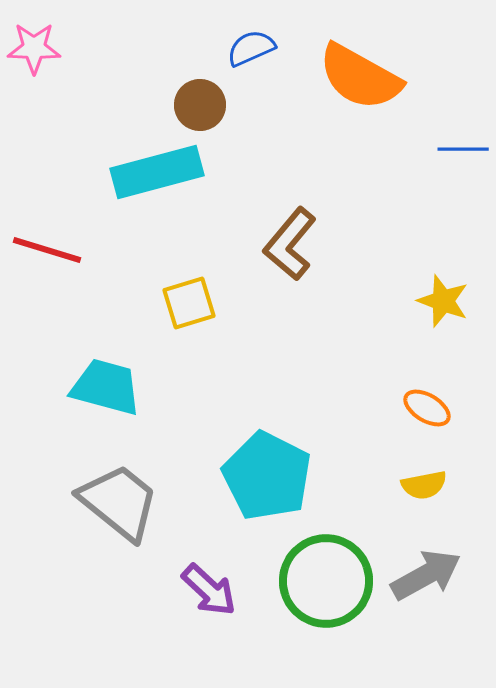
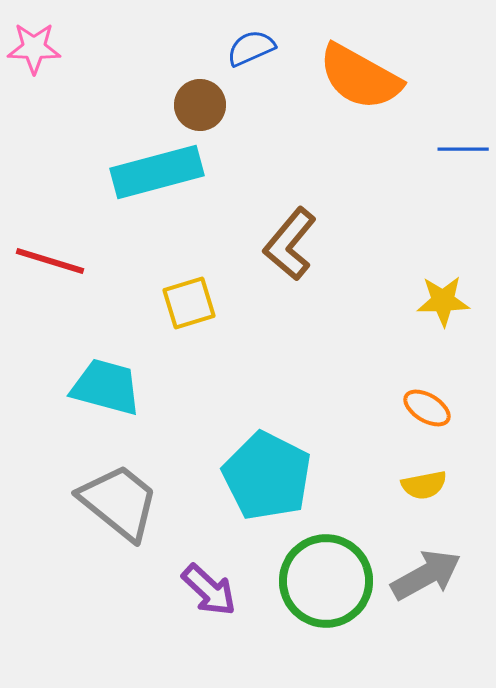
red line: moved 3 px right, 11 px down
yellow star: rotated 22 degrees counterclockwise
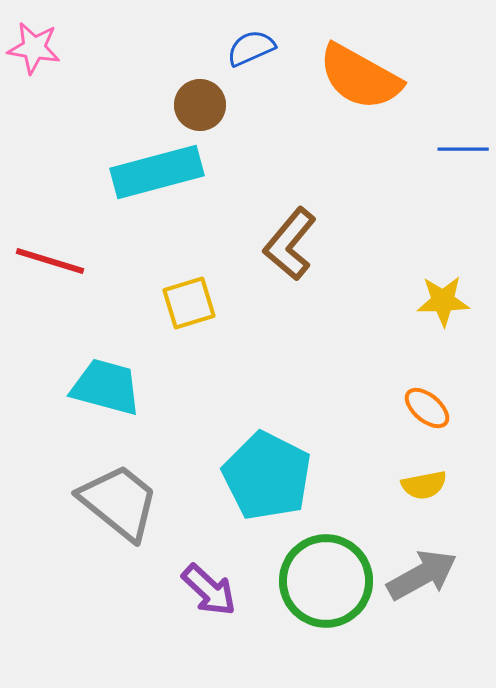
pink star: rotated 8 degrees clockwise
orange ellipse: rotated 9 degrees clockwise
gray arrow: moved 4 px left
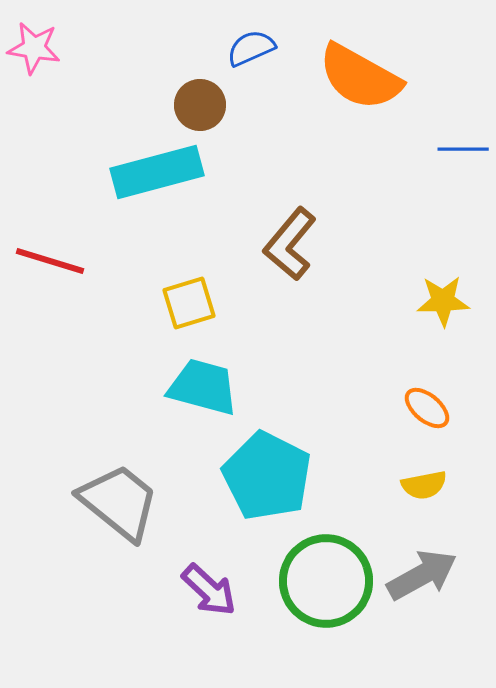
cyan trapezoid: moved 97 px right
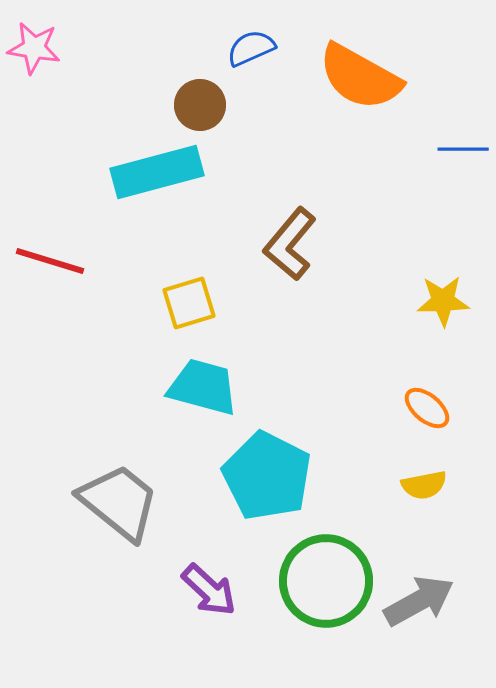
gray arrow: moved 3 px left, 26 px down
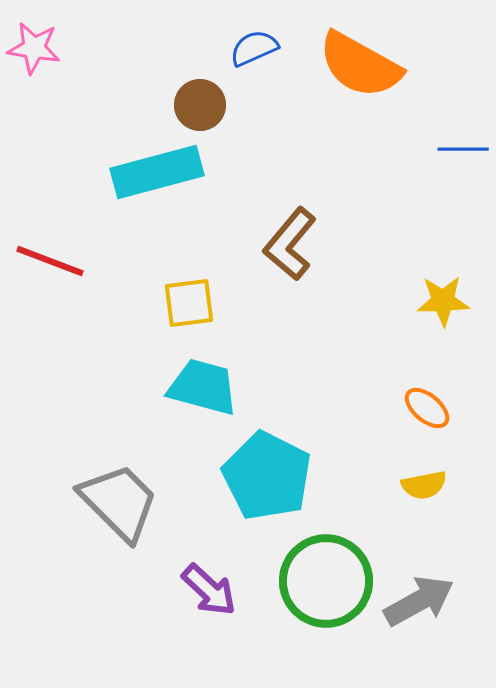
blue semicircle: moved 3 px right
orange semicircle: moved 12 px up
red line: rotated 4 degrees clockwise
yellow square: rotated 10 degrees clockwise
gray trapezoid: rotated 6 degrees clockwise
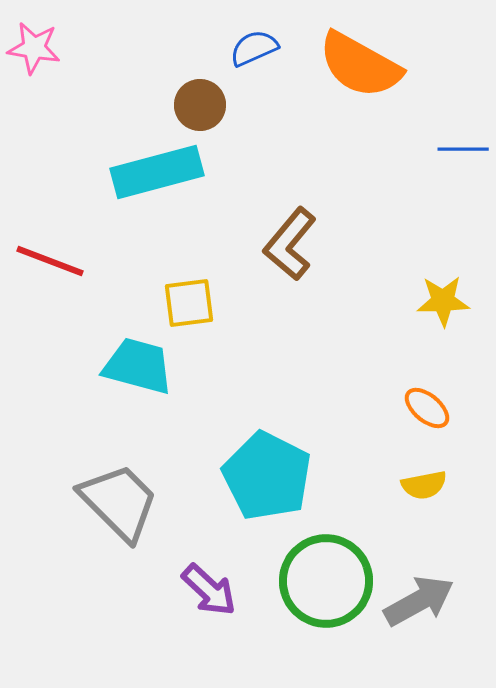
cyan trapezoid: moved 65 px left, 21 px up
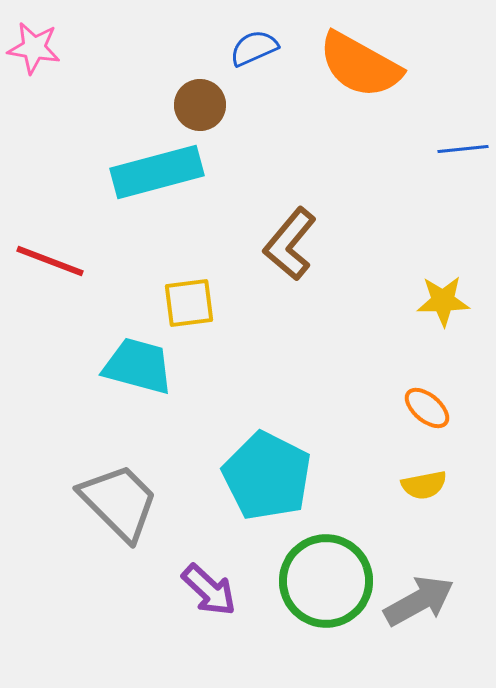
blue line: rotated 6 degrees counterclockwise
